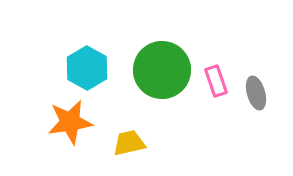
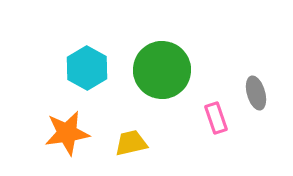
pink rectangle: moved 37 px down
orange star: moved 3 px left, 11 px down
yellow trapezoid: moved 2 px right
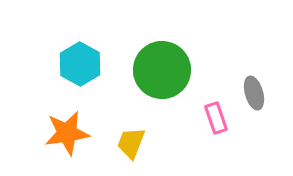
cyan hexagon: moved 7 px left, 4 px up
gray ellipse: moved 2 px left
yellow trapezoid: rotated 56 degrees counterclockwise
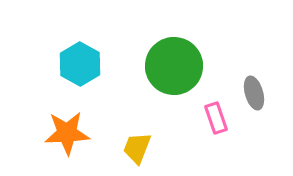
green circle: moved 12 px right, 4 px up
orange star: rotated 6 degrees clockwise
yellow trapezoid: moved 6 px right, 5 px down
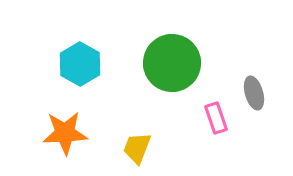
green circle: moved 2 px left, 3 px up
orange star: moved 2 px left
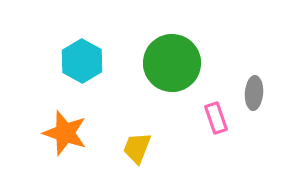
cyan hexagon: moved 2 px right, 3 px up
gray ellipse: rotated 20 degrees clockwise
orange star: rotated 21 degrees clockwise
